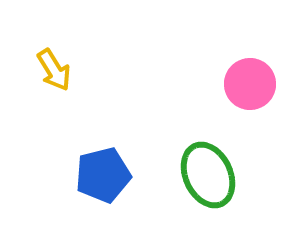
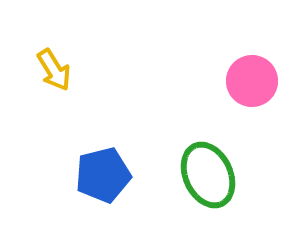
pink circle: moved 2 px right, 3 px up
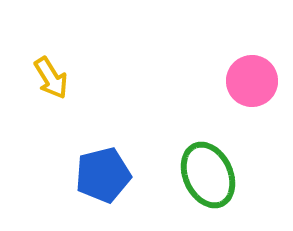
yellow arrow: moved 3 px left, 8 px down
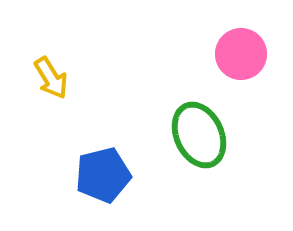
pink circle: moved 11 px left, 27 px up
green ellipse: moved 9 px left, 40 px up
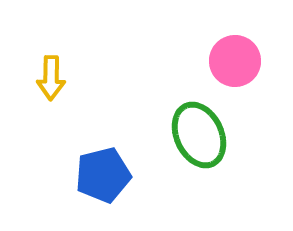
pink circle: moved 6 px left, 7 px down
yellow arrow: rotated 33 degrees clockwise
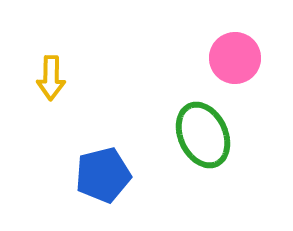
pink circle: moved 3 px up
green ellipse: moved 4 px right
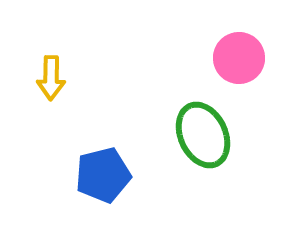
pink circle: moved 4 px right
